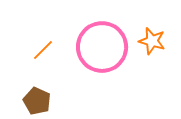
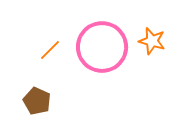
orange line: moved 7 px right
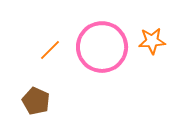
orange star: rotated 20 degrees counterclockwise
brown pentagon: moved 1 px left
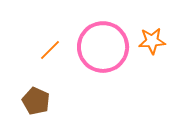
pink circle: moved 1 px right
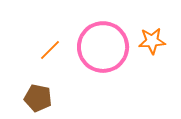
brown pentagon: moved 2 px right, 3 px up; rotated 12 degrees counterclockwise
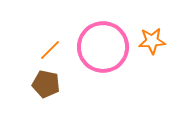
brown pentagon: moved 8 px right, 14 px up
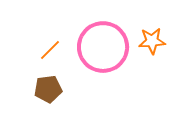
brown pentagon: moved 2 px right, 5 px down; rotated 20 degrees counterclockwise
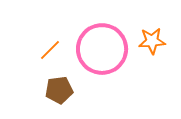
pink circle: moved 1 px left, 2 px down
brown pentagon: moved 11 px right, 1 px down
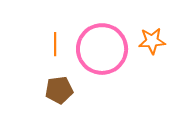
orange line: moved 5 px right, 6 px up; rotated 45 degrees counterclockwise
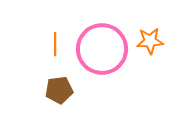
orange star: moved 2 px left
